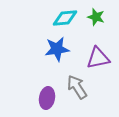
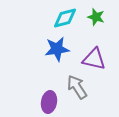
cyan diamond: rotated 10 degrees counterclockwise
purple triangle: moved 4 px left, 1 px down; rotated 25 degrees clockwise
purple ellipse: moved 2 px right, 4 px down
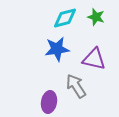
gray arrow: moved 1 px left, 1 px up
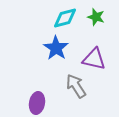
blue star: moved 1 px left, 1 px up; rotated 30 degrees counterclockwise
purple ellipse: moved 12 px left, 1 px down
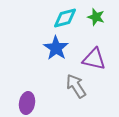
purple ellipse: moved 10 px left
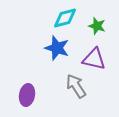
green star: moved 1 px right, 9 px down
blue star: moved 1 px right; rotated 15 degrees counterclockwise
purple ellipse: moved 8 px up
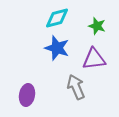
cyan diamond: moved 8 px left
purple triangle: rotated 20 degrees counterclockwise
gray arrow: moved 1 px down; rotated 10 degrees clockwise
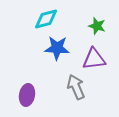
cyan diamond: moved 11 px left, 1 px down
blue star: rotated 15 degrees counterclockwise
